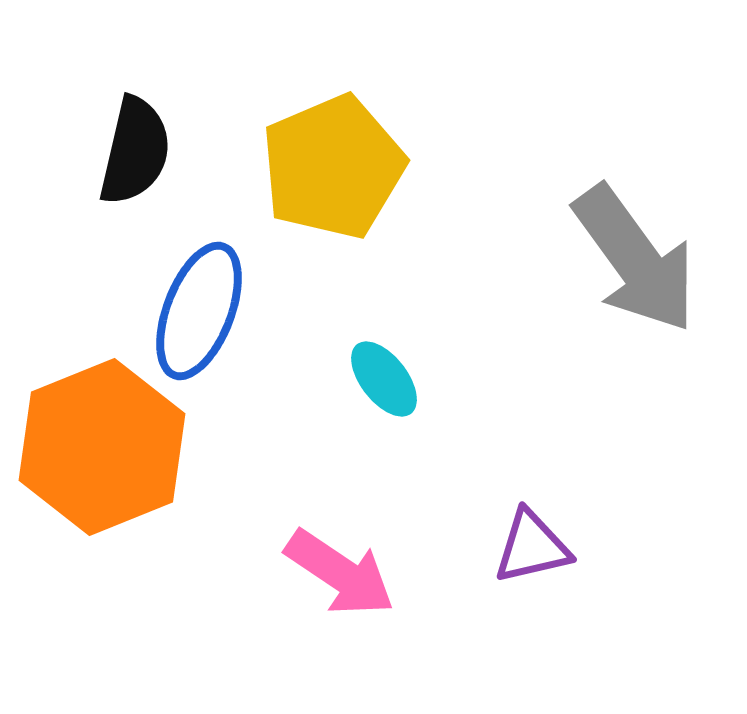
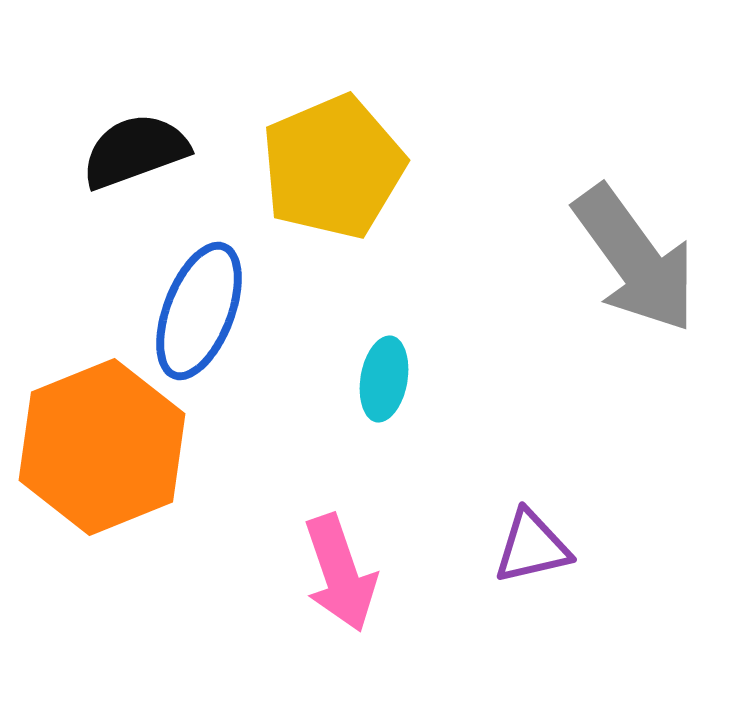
black semicircle: rotated 123 degrees counterclockwise
cyan ellipse: rotated 48 degrees clockwise
pink arrow: rotated 37 degrees clockwise
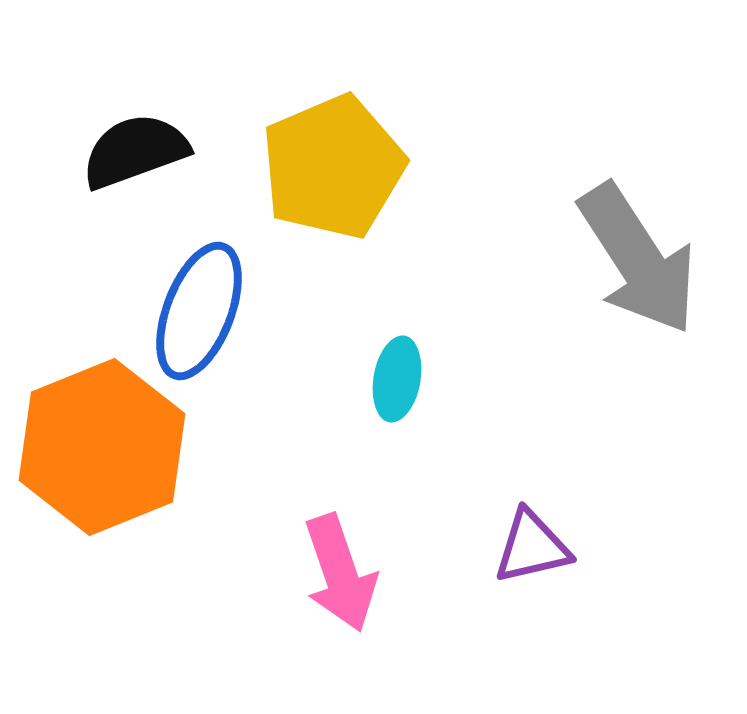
gray arrow: moved 3 px right; rotated 3 degrees clockwise
cyan ellipse: moved 13 px right
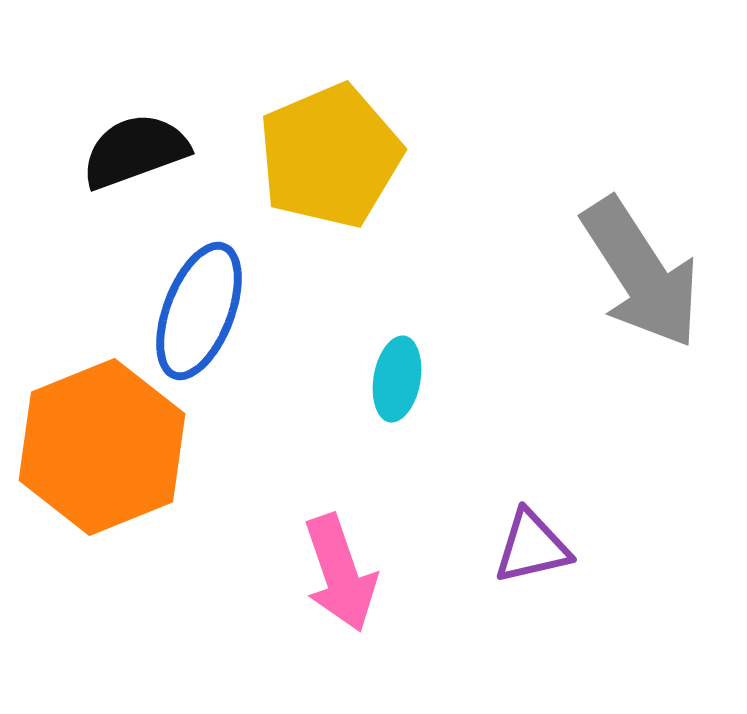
yellow pentagon: moved 3 px left, 11 px up
gray arrow: moved 3 px right, 14 px down
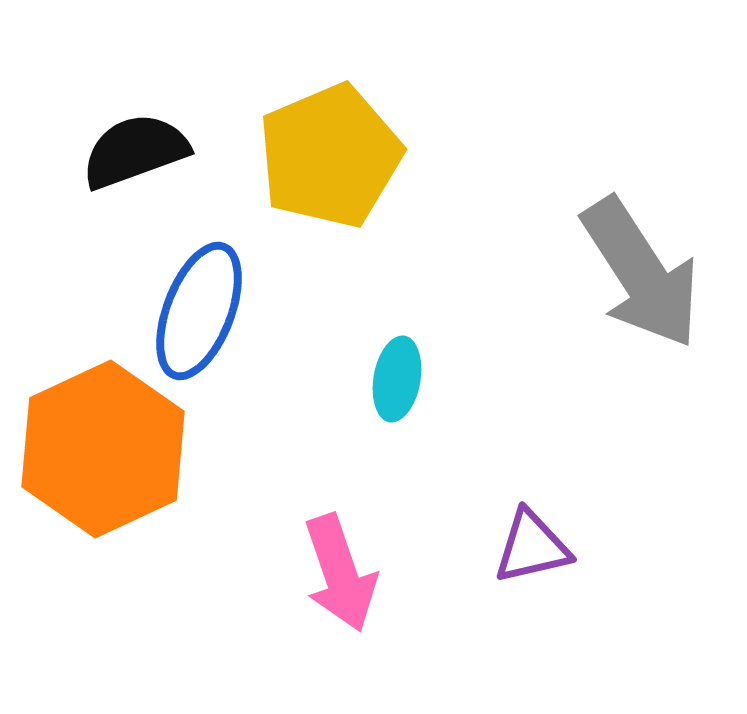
orange hexagon: moved 1 px right, 2 px down; rotated 3 degrees counterclockwise
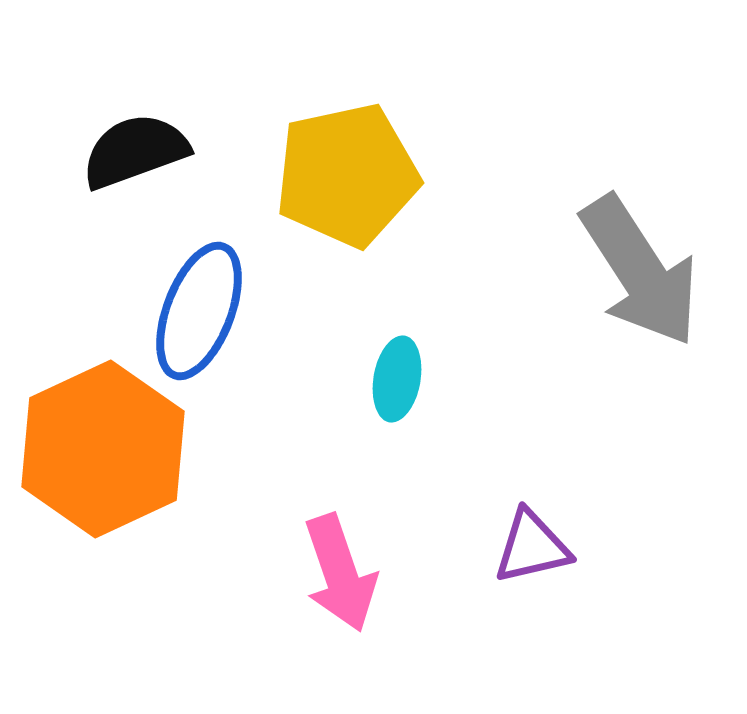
yellow pentagon: moved 17 px right, 19 px down; rotated 11 degrees clockwise
gray arrow: moved 1 px left, 2 px up
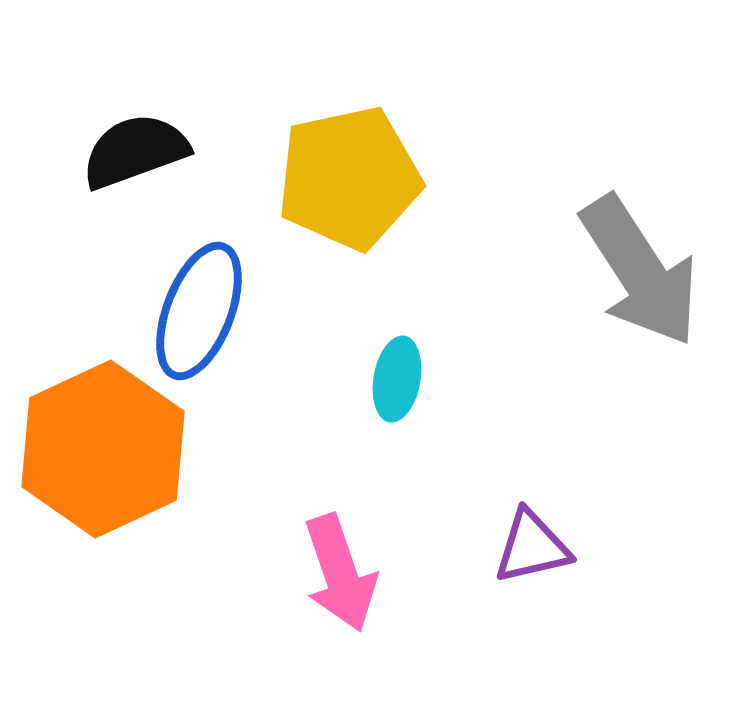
yellow pentagon: moved 2 px right, 3 px down
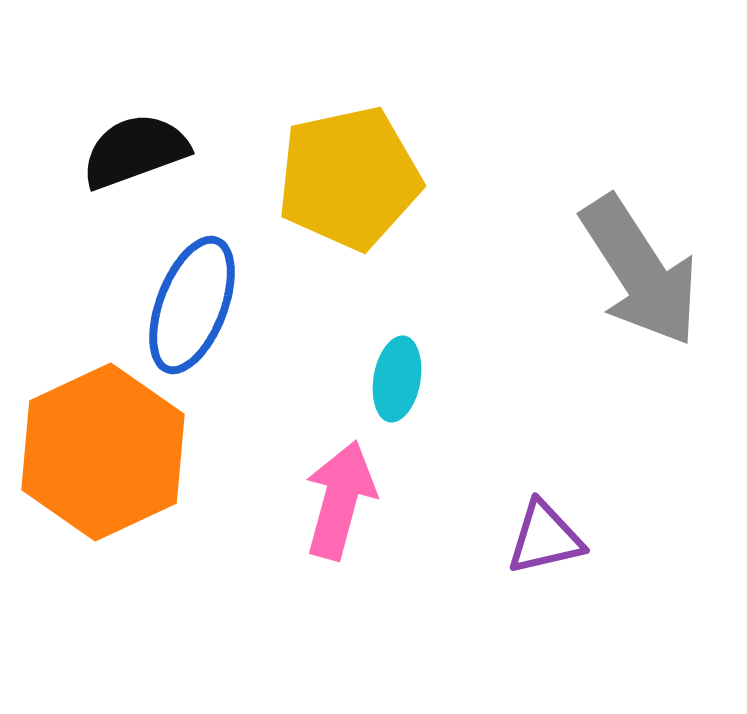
blue ellipse: moved 7 px left, 6 px up
orange hexagon: moved 3 px down
purple triangle: moved 13 px right, 9 px up
pink arrow: moved 73 px up; rotated 146 degrees counterclockwise
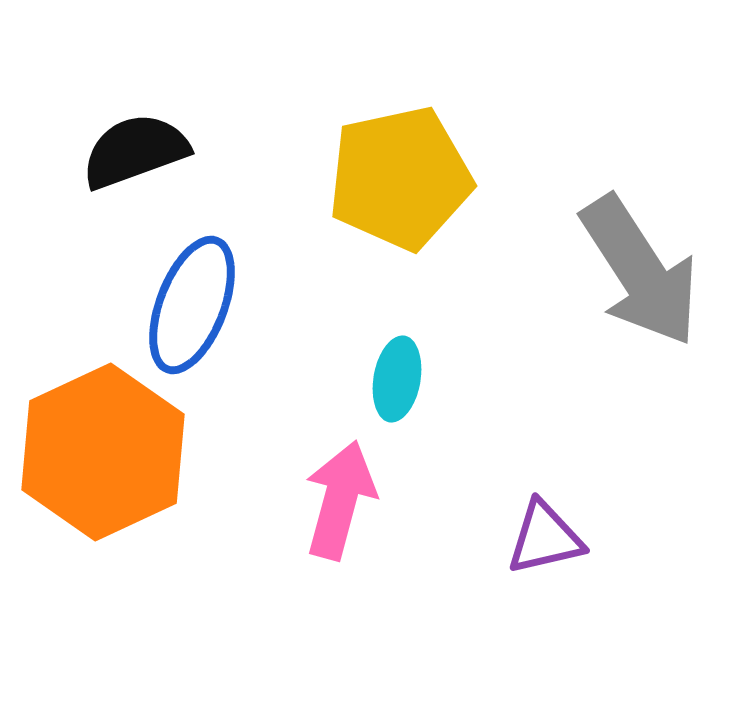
yellow pentagon: moved 51 px right
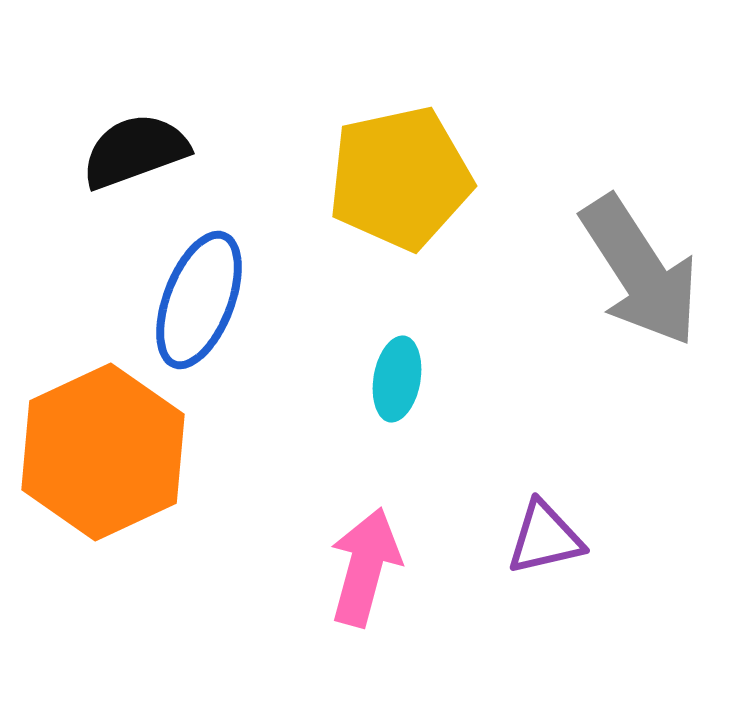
blue ellipse: moved 7 px right, 5 px up
pink arrow: moved 25 px right, 67 px down
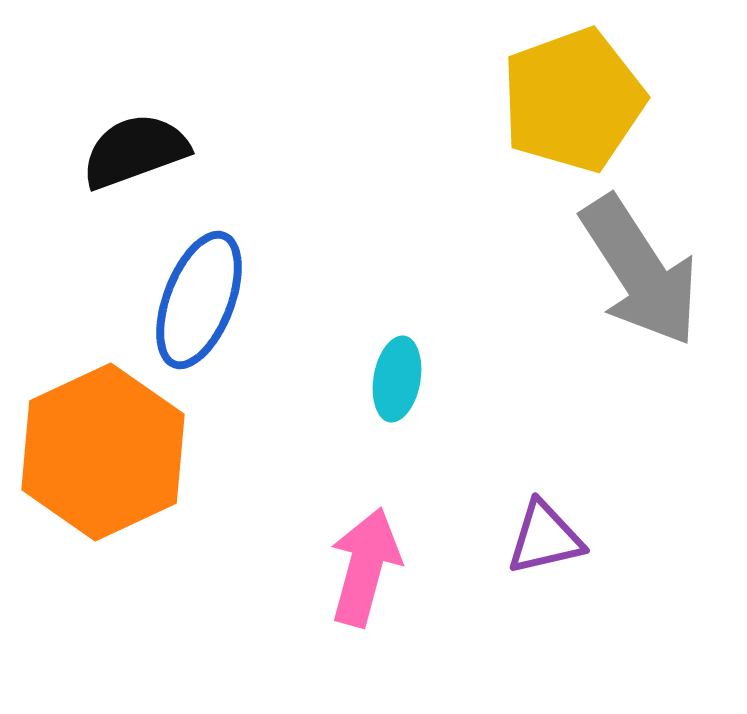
yellow pentagon: moved 173 px right, 78 px up; rotated 8 degrees counterclockwise
